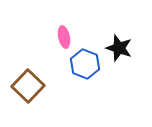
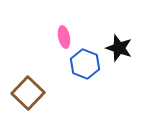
brown square: moved 7 px down
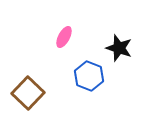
pink ellipse: rotated 40 degrees clockwise
blue hexagon: moved 4 px right, 12 px down
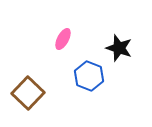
pink ellipse: moved 1 px left, 2 px down
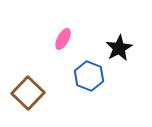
black star: rotated 24 degrees clockwise
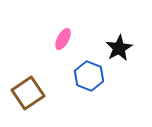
brown square: rotated 12 degrees clockwise
